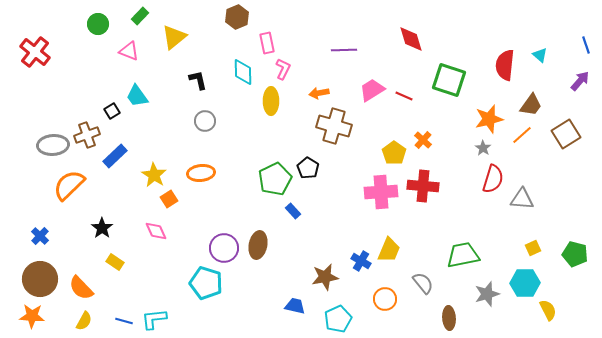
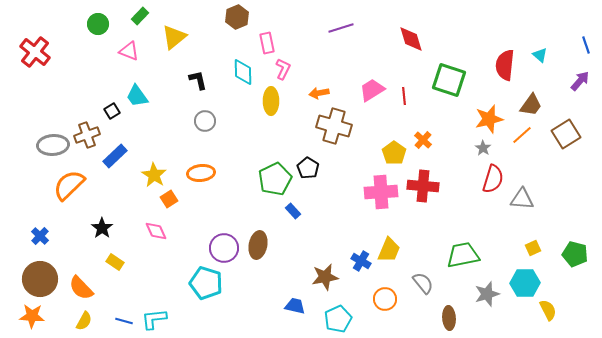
purple line at (344, 50): moved 3 px left, 22 px up; rotated 15 degrees counterclockwise
red line at (404, 96): rotated 60 degrees clockwise
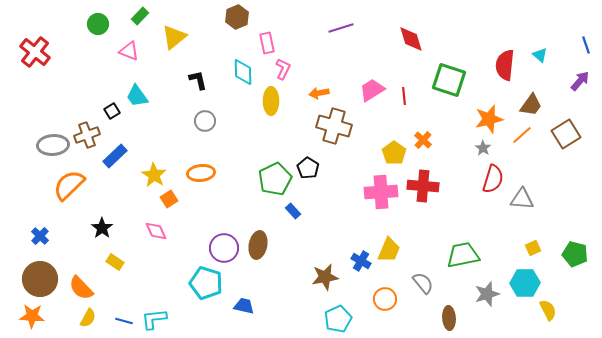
blue trapezoid at (295, 306): moved 51 px left
yellow semicircle at (84, 321): moved 4 px right, 3 px up
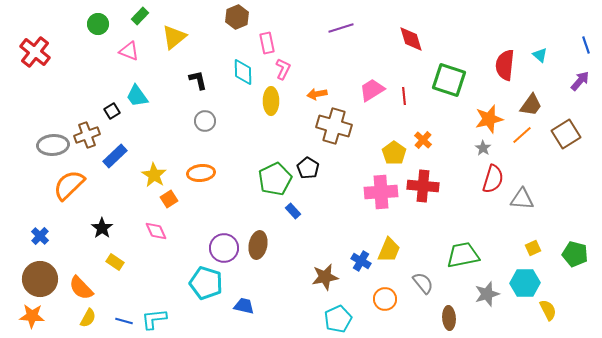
orange arrow at (319, 93): moved 2 px left, 1 px down
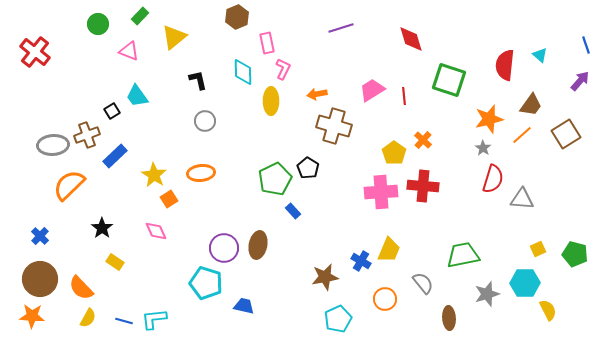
yellow square at (533, 248): moved 5 px right, 1 px down
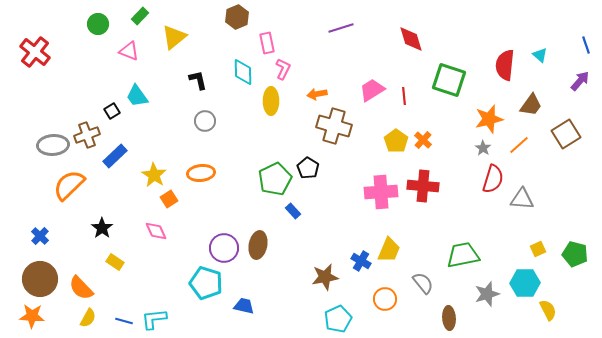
orange line at (522, 135): moved 3 px left, 10 px down
yellow pentagon at (394, 153): moved 2 px right, 12 px up
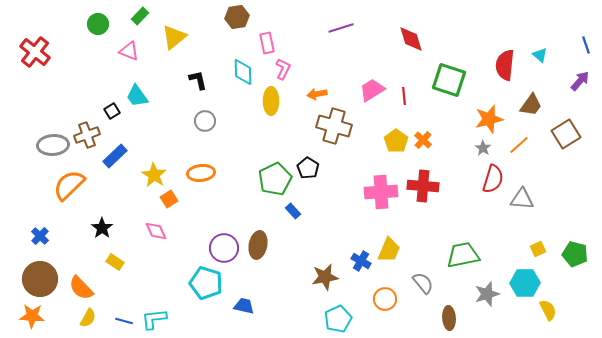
brown hexagon at (237, 17): rotated 15 degrees clockwise
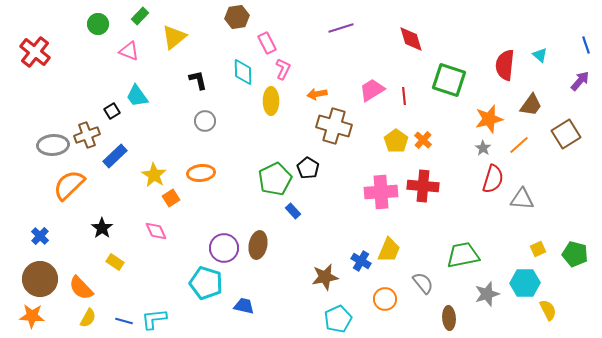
pink rectangle at (267, 43): rotated 15 degrees counterclockwise
orange square at (169, 199): moved 2 px right, 1 px up
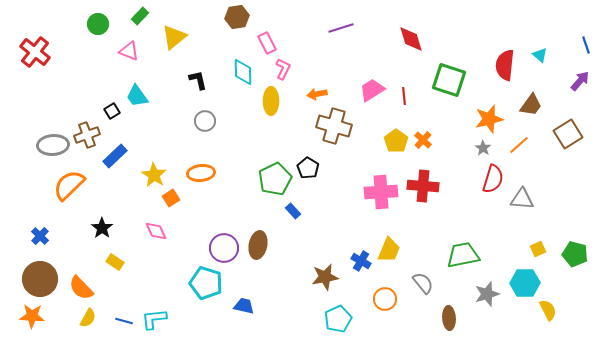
brown square at (566, 134): moved 2 px right
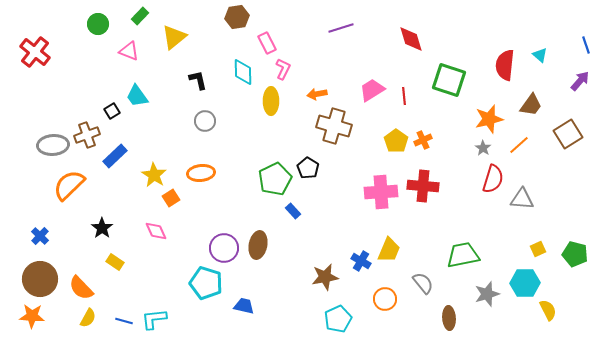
orange cross at (423, 140): rotated 24 degrees clockwise
